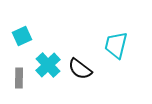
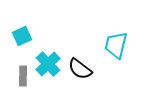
cyan cross: moved 1 px up
gray rectangle: moved 4 px right, 2 px up
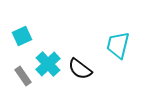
cyan trapezoid: moved 2 px right
gray rectangle: rotated 36 degrees counterclockwise
